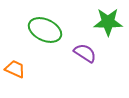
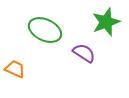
green star: moved 2 px left; rotated 20 degrees counterclockwise
purple semicircle: moved 1 px left
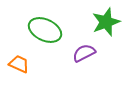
purple semicircle: rotated 60 degrees counterclockwise
orange trapezoid: moved 4 px right, 5 px up
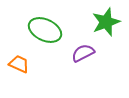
purple semicircle: moved 1 px left
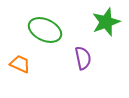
purple semicircle: moved 5 px down; rotated 105 degrees clockwise
orange trapezoid: moved 1 px right
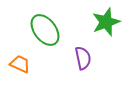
green ellipse: rotated 28 degrees clockwise
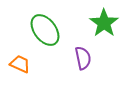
green star: moved 2 px left, 1 px down; rotated 16 degrees counterclockwise
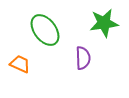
green star: rotated 28 degrees clockwise
purple semicircle: rotated 10 degrees clockwise
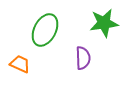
green ellipse: rotated 64 degrees clockwise
